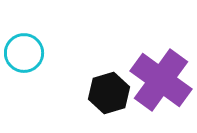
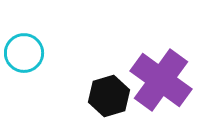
black hexagon: moved 3 px down
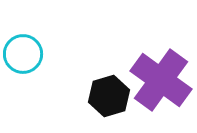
cyan circle: moved 1 px left, 1 px down
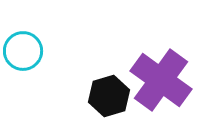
cyan circle: moved 3 px up
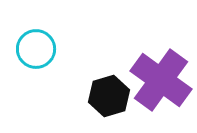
cyan circle: moved 13 px right, 2 px up
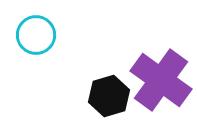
cyan circle: moved 14 px up
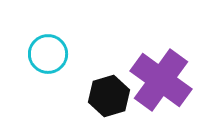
cyan circle: moved 12 px right, 19 px down
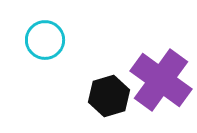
cyan circle: moved 3 px left, 14 px up
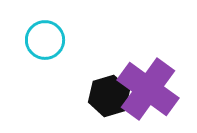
purple cross: moved 13 px left, 9 px down
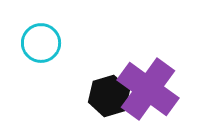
cyan circle: moved 4 px left, 3 px down
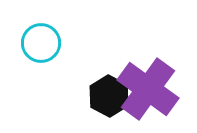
black hexagon: rotated 15 degrees counterclockwise
